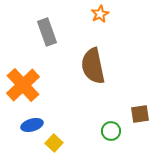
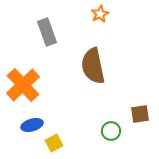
yellow square: rotated 18 degrees clockwise
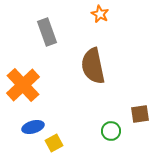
orange star: rotated 18 degrees counterclockwise
blue ellipse: moved 1 px right, 2 px down
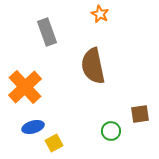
orange cross: moved 2 px right, 2 px down
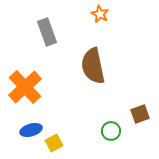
brown square: rotated 12 degrees counterclockwise
blue ellipse: moved 2 px left, 3 px down
